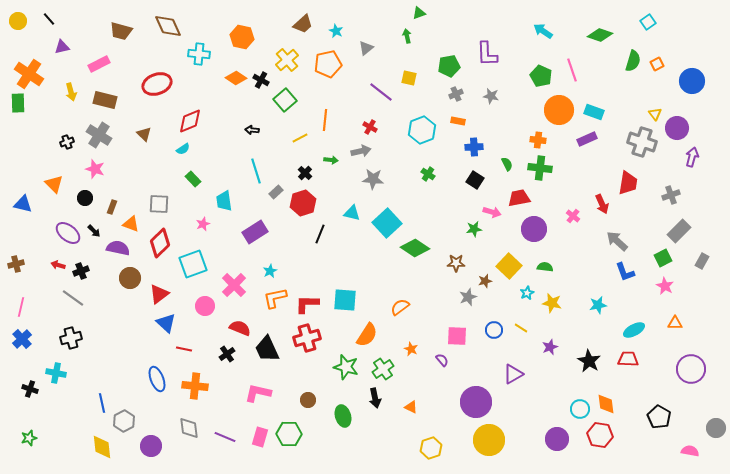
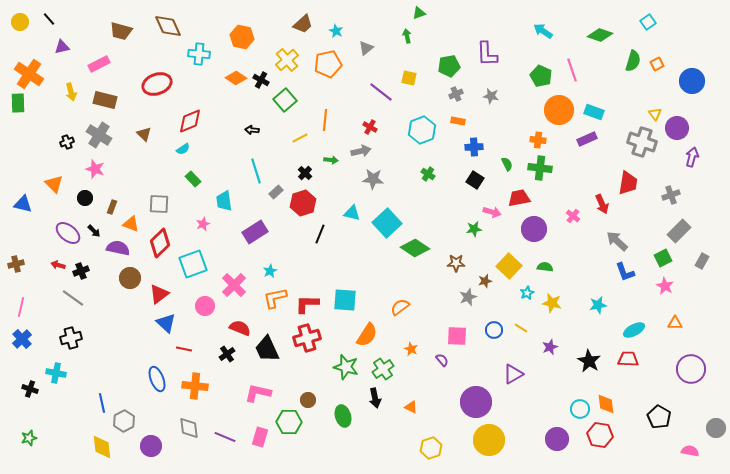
yellow circle at (18, 21): moved 2 px right, 1 px down
green hexagon at (289, 434): moved 12 px up
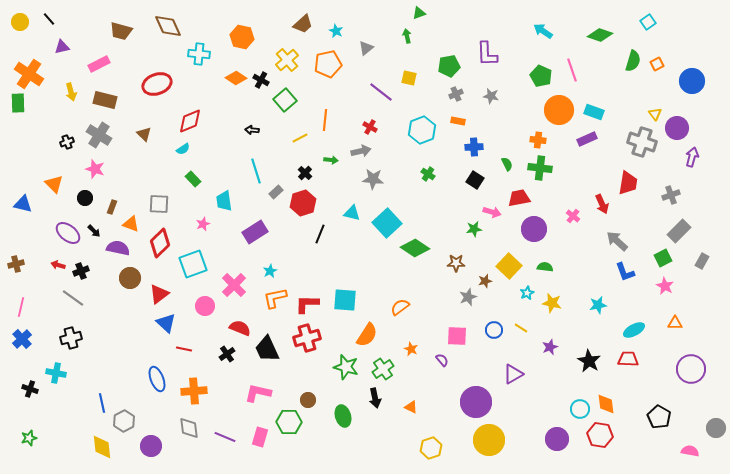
orange cross at (195, 386): moved 1 px left, 5 px down; rotated 10 degrees counterclockwise
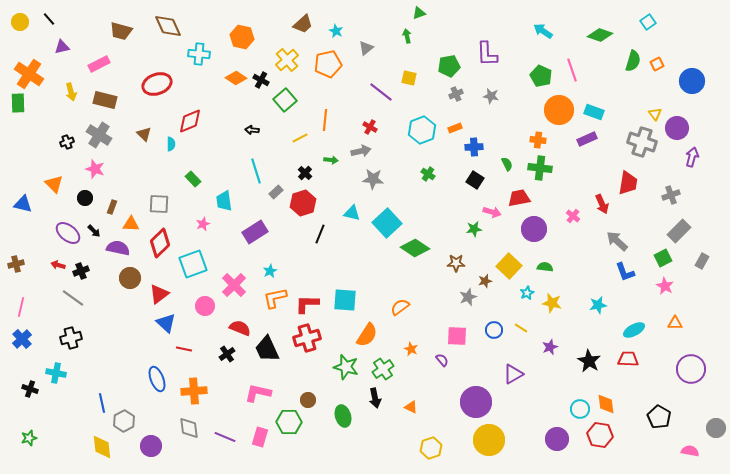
orange rectangle at (458, 121): moved 3 px left, 7 px down; rotated 32 degrees counterclockwise
cyan semicircle at (183, 149): moved 12 px left, 5 px up; rotated 56 degrees counterclockwise
orange triangle at (131, 224): rotated 18 degrees counterclockwise
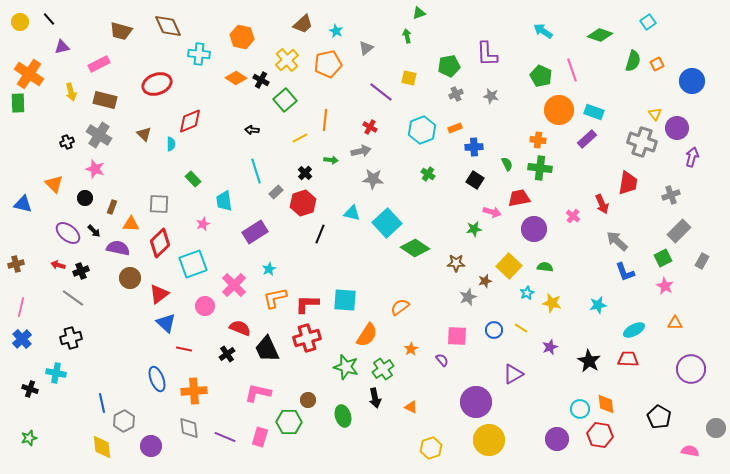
purple rectangle at (587, 139): rotated 18 degrees counterclockwise
cyan star at (270, 271): moved 1 px left, 2 px up
orange star at (411, 349): rotated 16 degrees clockwise
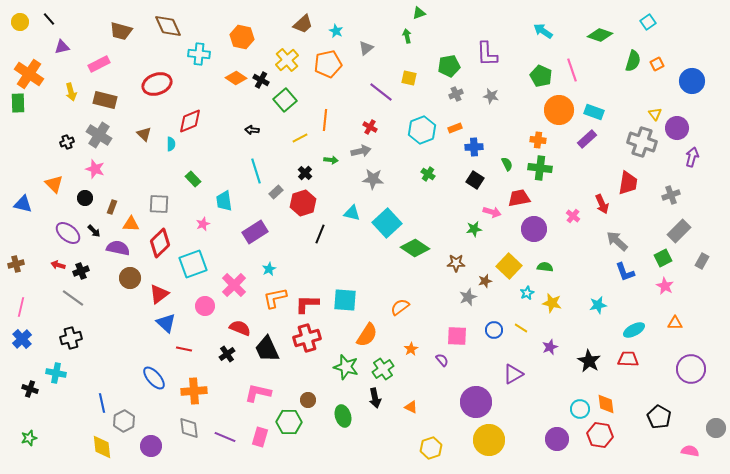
blue ellipse at (157, 379): moved 3 px left, 1 px up; rotated 20 degrees counterclockwise
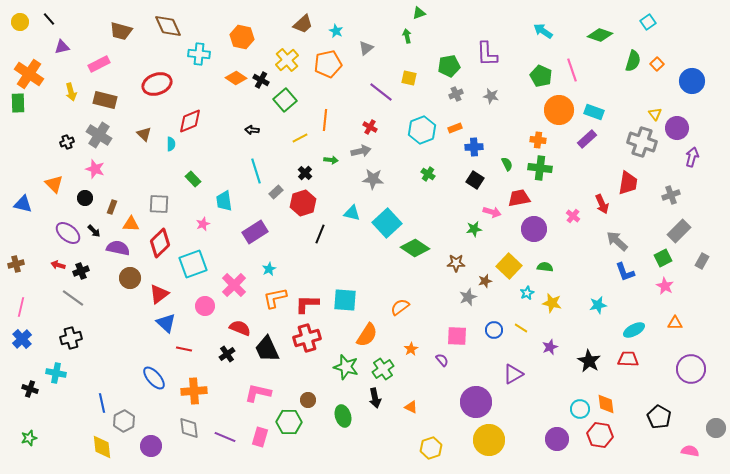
orange square at (657, 64): rotated 16 degrees counterclockwise
